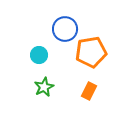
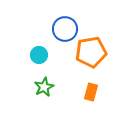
orange rectangle: moved 2 px right, 1 px down; rotated 12 degrees counterclockwise
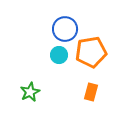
cyan circle: moved 20 px right
green star: moved 14 px left, 5 px down
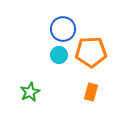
blue circle: moved 2 px left
orange pentagon: rotated 8 degrees clockwise
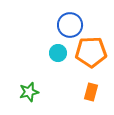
blue circle: moved 7 px right, 4 px up
cyan circle: moved 1 px left, 2 px up
green star: moved 1 px left; rotated 12 degrees clockwise
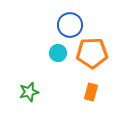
orange pentagon: moved 1 px right, 1 px down
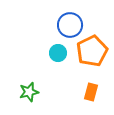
orange pentagon: moved 2 px up; rotated 24 degrees counterclockwise
